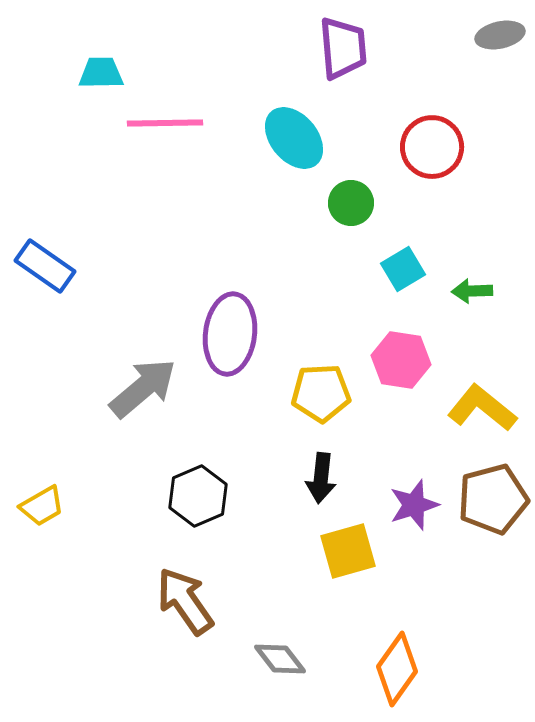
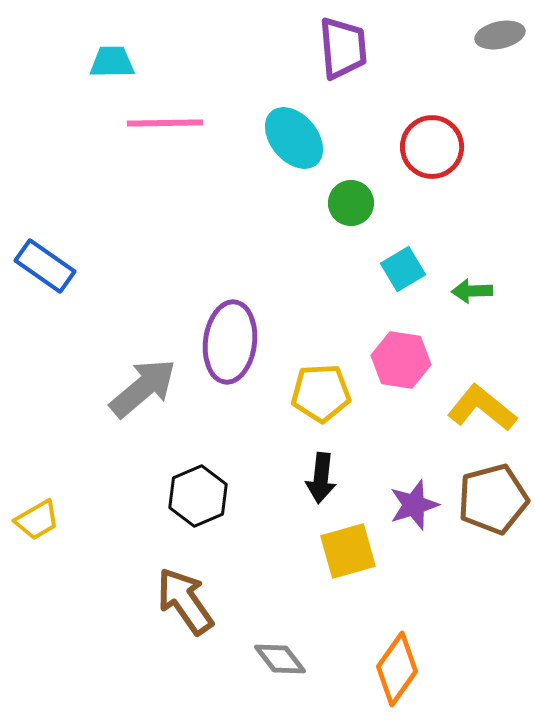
cyan trapezoid: moved 11 px right, 11 px up
purple ellipse: moved 8 px down
yellow trapezoid: moved 5 px left, 14 px down
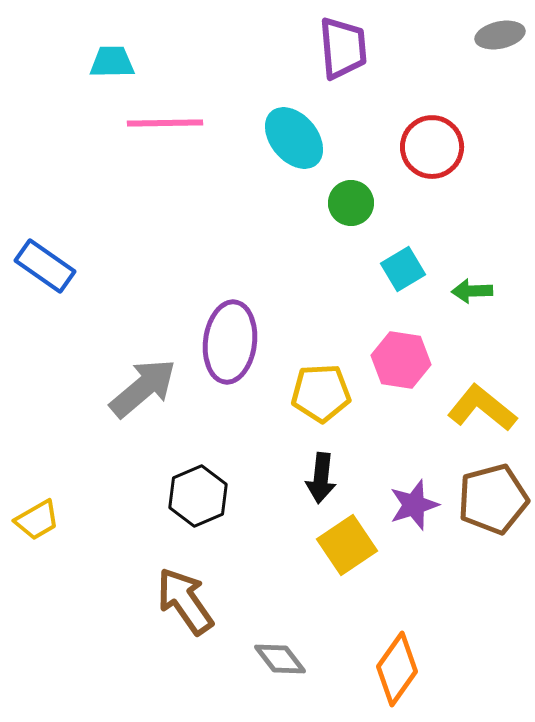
yellow square: moved 1 px left, 6 px up; rotated 18 degrees counterclockwise
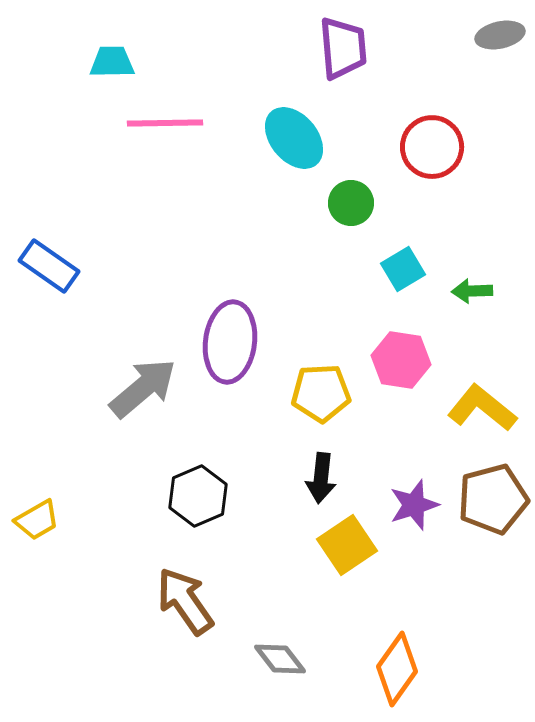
blue rectangle: moved 4 px right
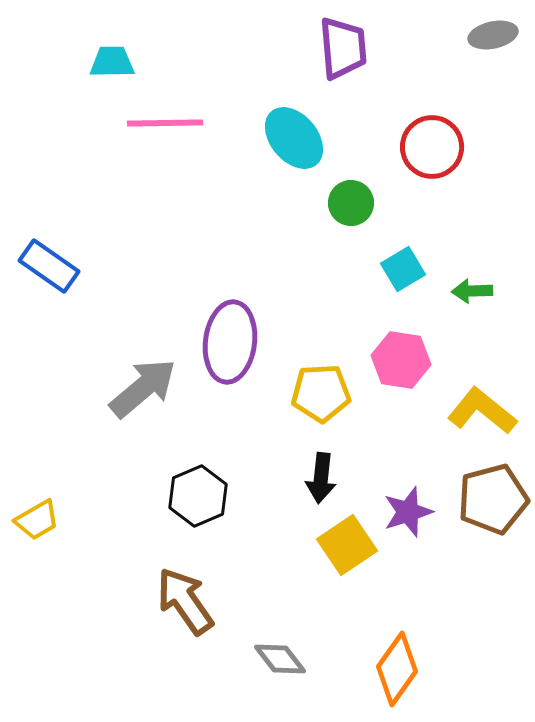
gray ellipse: moved 7 px left
yellow L-shape: moved 3 px down
purple star: moved 6 px left, 7 px down
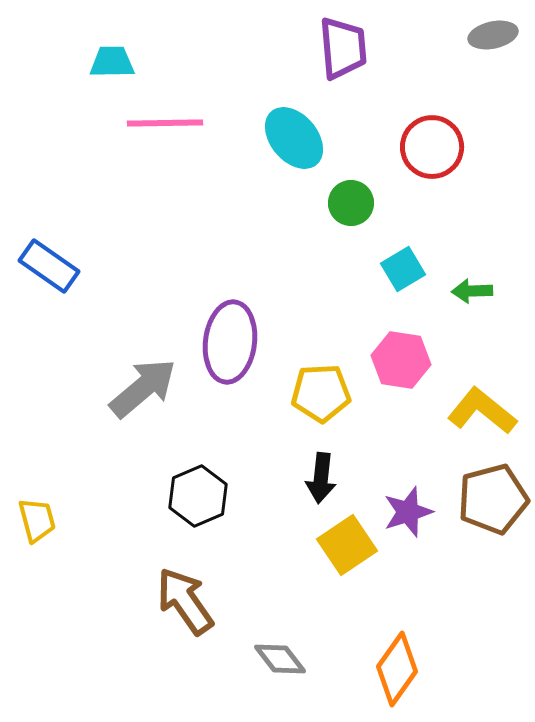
yellow trapezoid: rotated 75 degrees counterclockwise
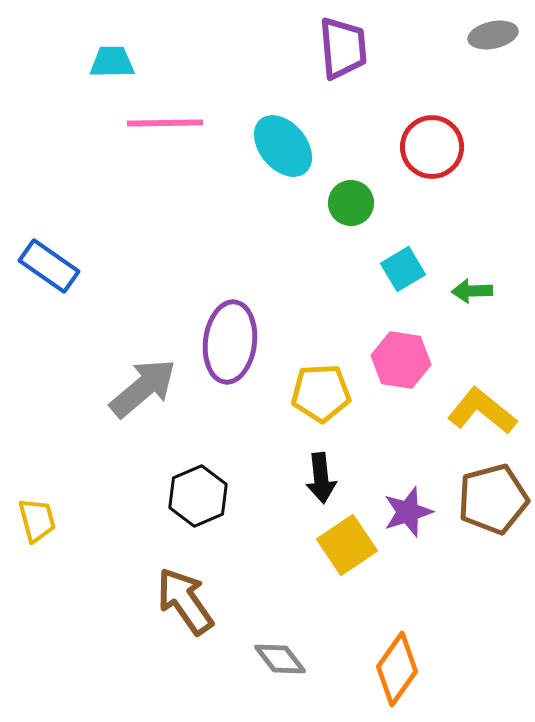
cyan ellipse: moved 11 px left, 8 px down
black arrow: rotated 12 degrees counterclockwise
